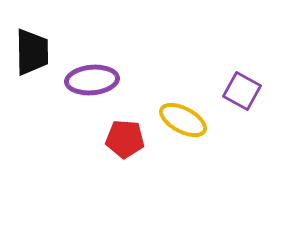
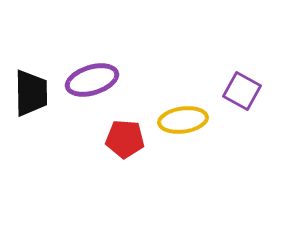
black trapezoid: moved 1 px left, 41 px down
purple ellipse: rotated 12 degrees counterclockwise
yellow ellipse: rotated 36 degrees counterclockwise
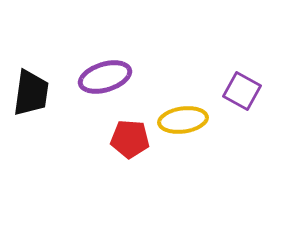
purple ellipse: moved 13 px right, 3 px up
black trapezoid: rotated 9 degrees clockwise
red pentagon: moved 5 px right
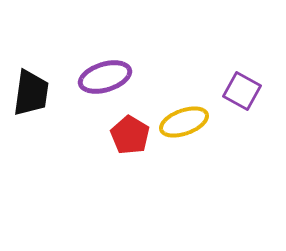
yellow ellipse: moved 1 px right, 2 px down; rotated 12 degrees counterclockwise
red pentagon: moved 4 px up; rotated 27 degrees clockwise
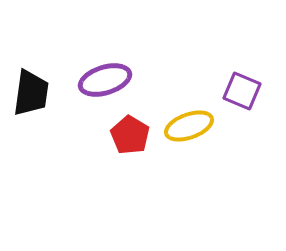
purple ellipse: moved 3 px down
purple square: rotated 6 degrees counterclockwise
yellow ellipse: moved 5 px right, 4 px down
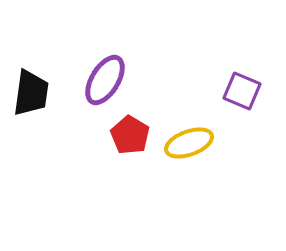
purple ellipse: rotated 42 degrees counterclockwise
yellow ellipse: moved 17 px down
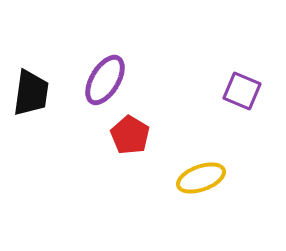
yellow ellipse: moved 12 px right, 35 px down
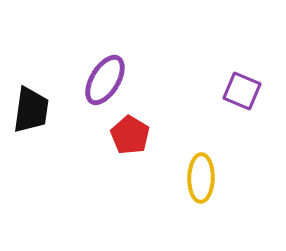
black trapezoid: moved 17 px down
yellow ellipse: rotated 69 degrees counterclockwise
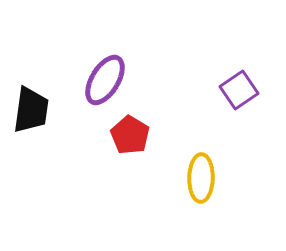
purple square: moved 3 px left, 1 px up; rotated 33 degrees clockwise
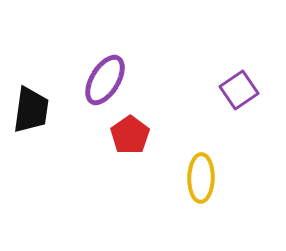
red pentagon: rotated 6 degrees clockwise
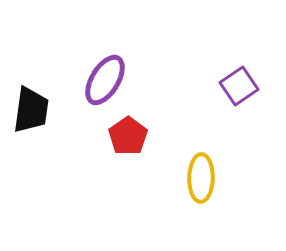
purple square: moved 4 px up
red pentagon: moved 2 px left, 1 px down
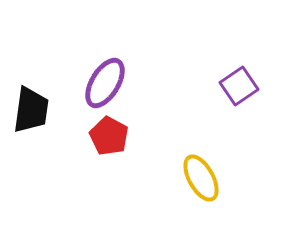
purple ellipse: moved 3 px down
red pentagon: moved 19 px left; rotated 9 degrees counterclockwise
yellow ellipse: rotated 30 degrees counterclockwise
